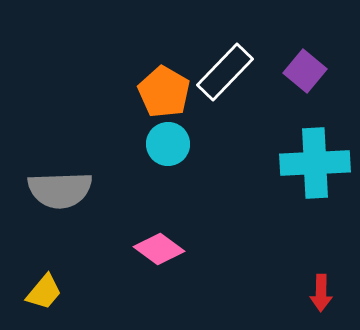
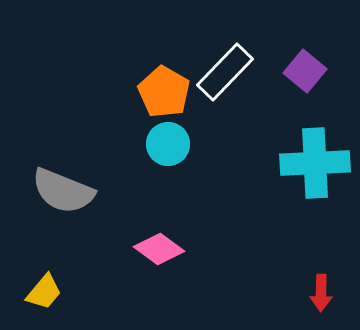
gray semicircle: moved 3 px right, 1 px down; rotated 24 degrees clockwise
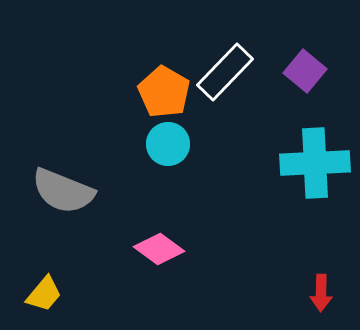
yellow trapezoid: moved 2 px down
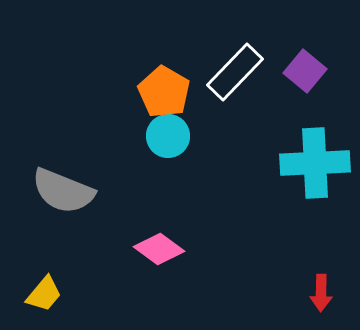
white rectangle: moved 10 px right
cyan circle: moved 8 px up
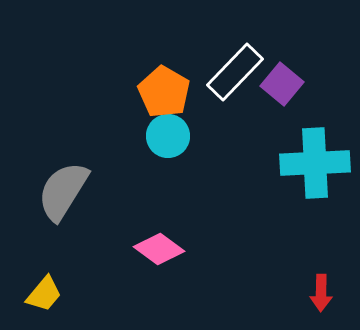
purple square: moved 23 px left, 13 px down
gray semicircle: rotated 100 degrees clockwise
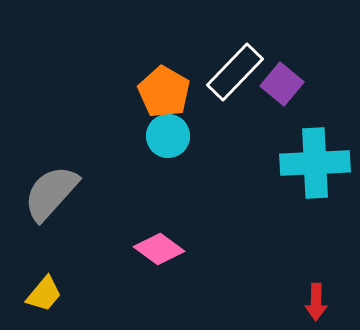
gray semicircle: moved 12 px left, 2 px down; rotated 10 degrees clockwise
red arrow: moved 5 px left, 9 px down
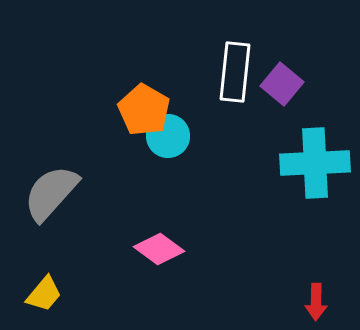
white rectangle: rotated 38 degrees counterclockwise
orange pentagon: moved 20 px left, 18 px down
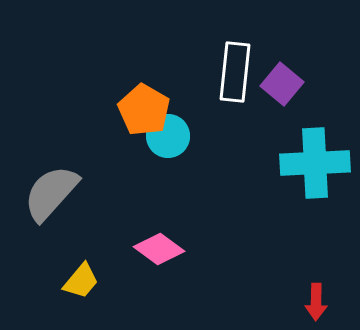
yellow trapezoid: moved 37 px right, 13 px up
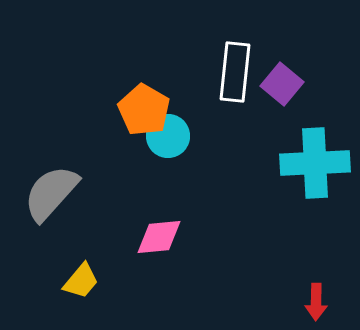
pink diamond: moved 12 px up; rotated 42 degrees counterclockwise
